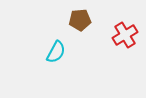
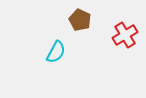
brown pentagon: rotated 30 degrees clockwise
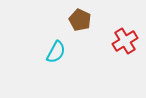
red cross: moved 6 px down
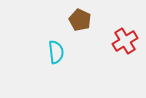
cyan semicircle: rotated 35 degrees counterclockwise
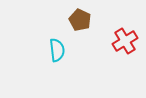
cyan semicircle: moved 1 px right, 2 px up
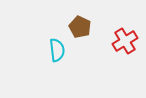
brown pentagon: moved 7 px down
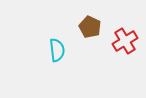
brown pentagon: moved 10 px right
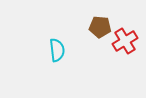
brown pentagon: moved 10 px right; rotated 20 degrees counterclockwise
